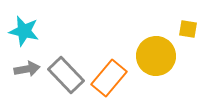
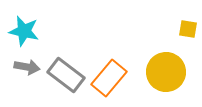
yellow circle: moved 10 px right, 16 px down
gray arrow: moved 2 px up; rotated 20 degrees clockwise
gray rectangle: rotated 9 degrees counterclockwise
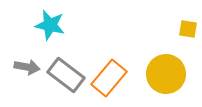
cyan star: moved 26 px right, 6 px up
yellow circle: moved 2 px down
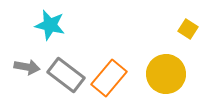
yellow square: rotated 24 degrees clockwise
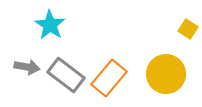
cyan star: rotated 20 degrees clockwise
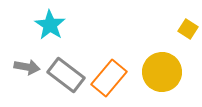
yellow circle: moved 4 px left, 2 px up
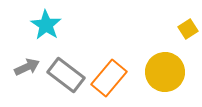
cyan star: moved 4 px left
yellow square: rotated 24 degrees clockwise
gray arrow: rotated 35 degrees counterclockwise
yellow circle: moved 3 px right
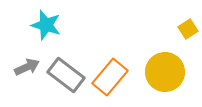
cyan star: rotated 16 degrees counterclockwise
orange rectangle: moved 1 px right, 1 px up
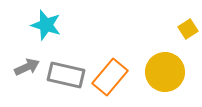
gray rectangle: rotated 24 degrees counterclockwise
